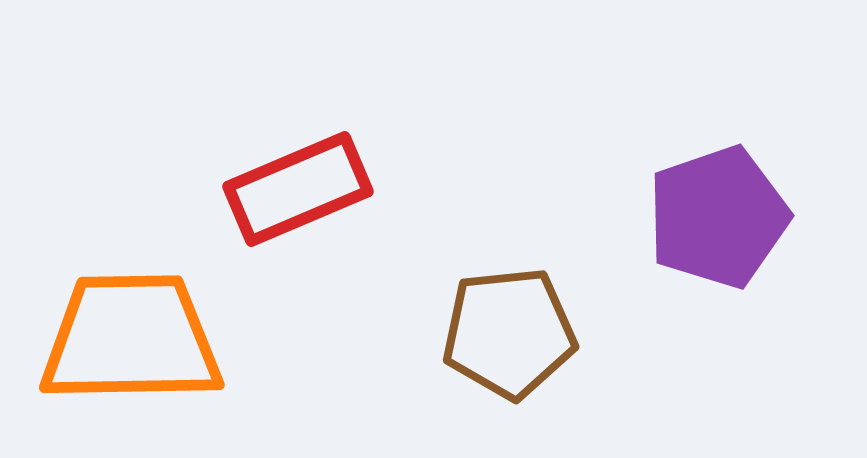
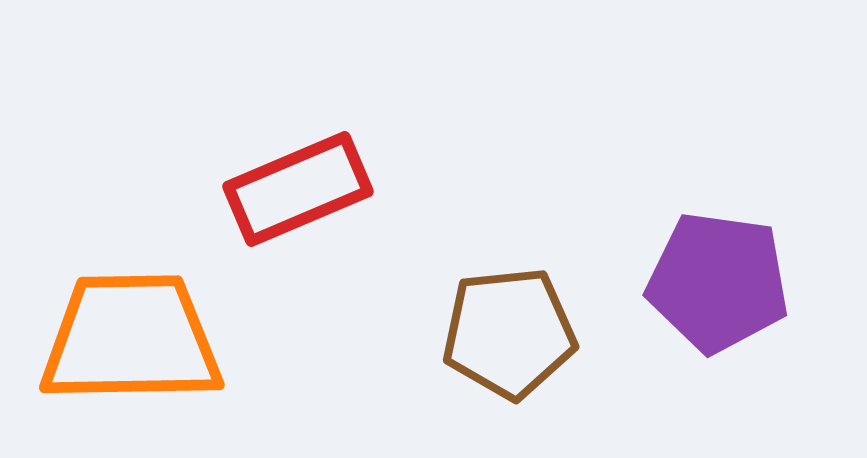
purple pentagon: moved 65 px down; rotated 27 degrees clockwise
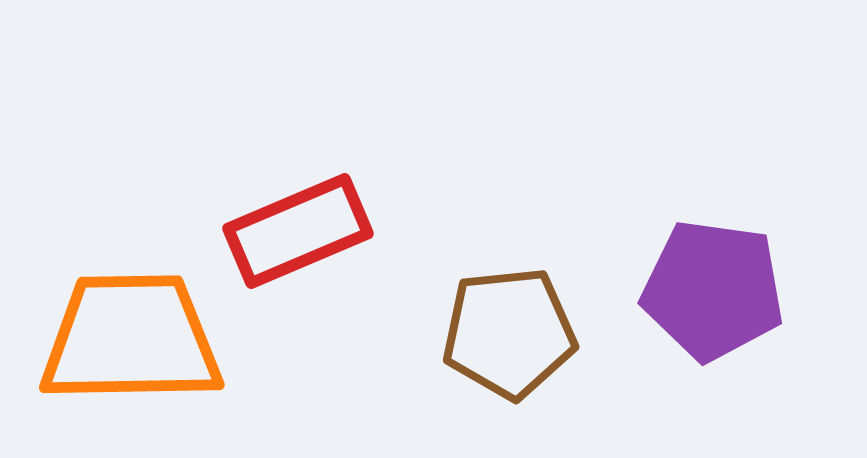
red rectangle: moved 42 px down
purple pentagon: moved 5 px left, 8 px down
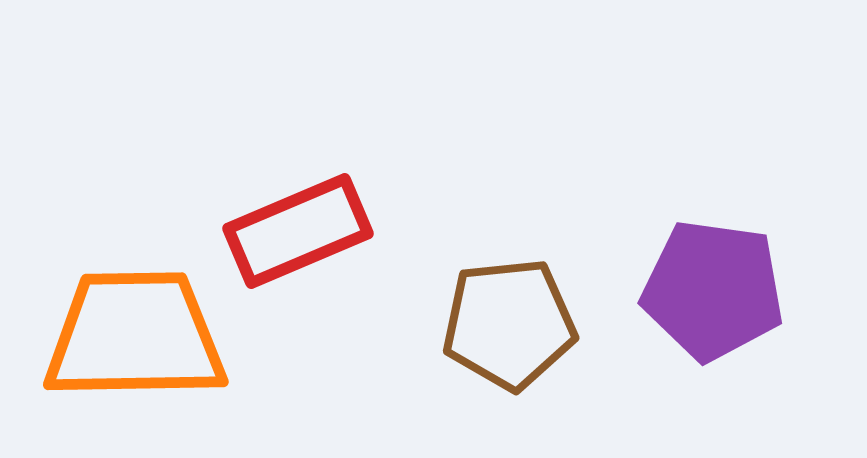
brown pentagon: moved 9 px up
orange trapezoid: moved 4 px right, 3 px up
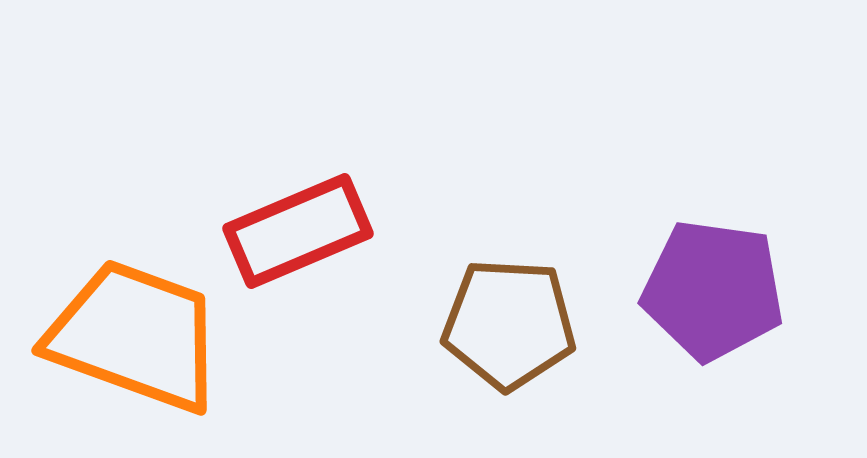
brown pentagon: rotated 9 degrees clockwise
orange trapezoid: rotated 21 degrees clockwise
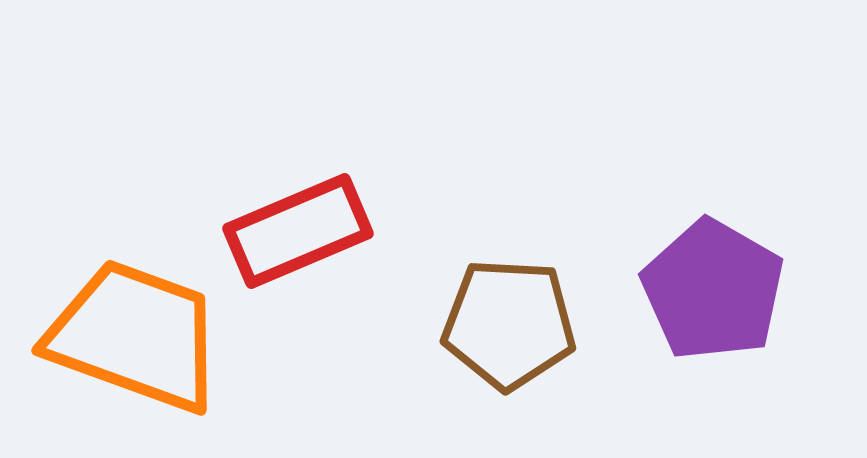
purple pentagon: rotated 22 degrees clockwise
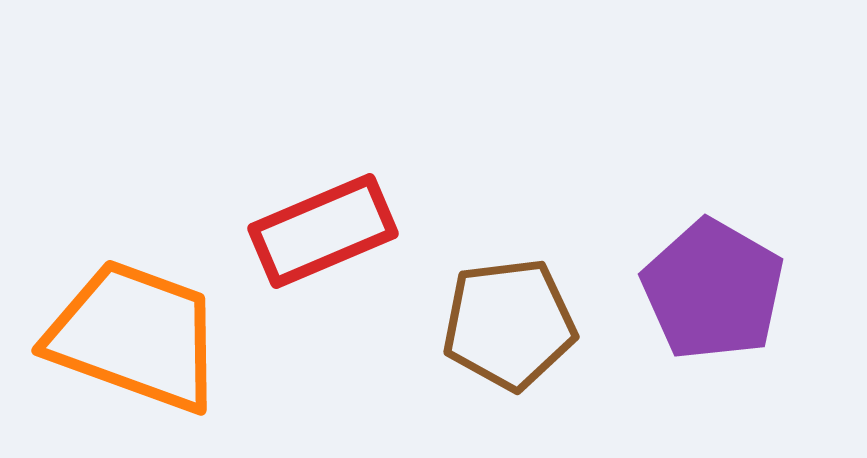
red rectangle: moved 25 px right
brown pentagon: rotated 10 degrees counterclockwise
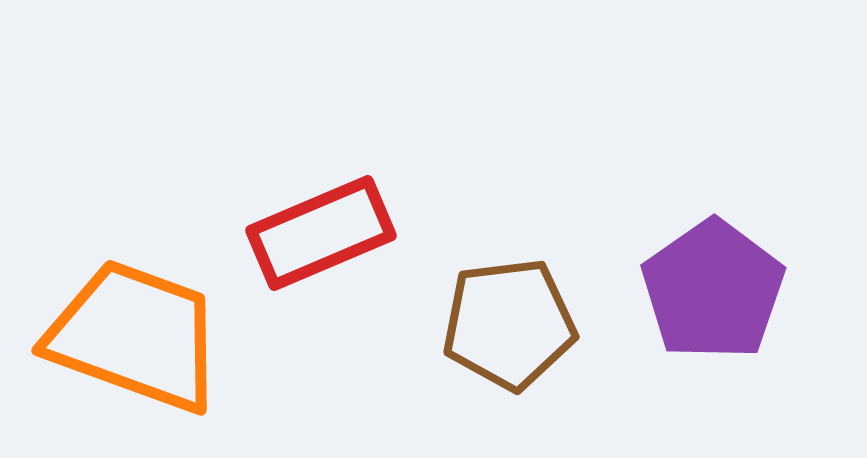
red rectangle: moved 2 px left, 2 px down
purple pentagon: rotated 7 degrees clockwise
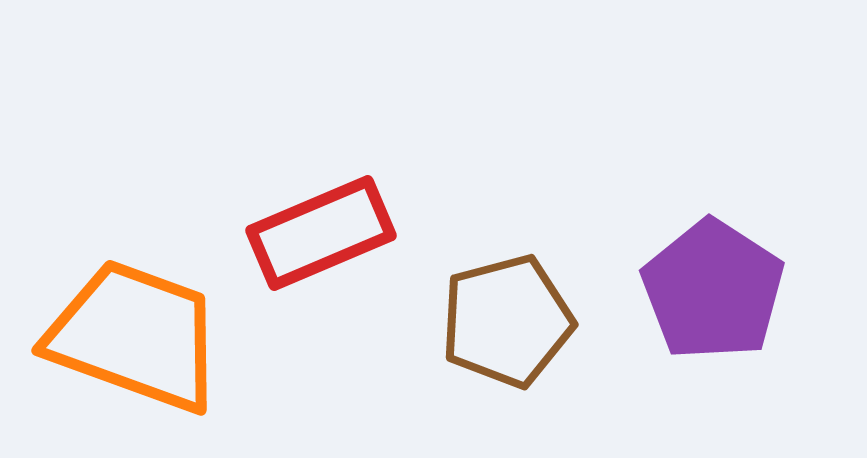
purple pentagon: rotated 4 degrees counterclockwise
brown pentagon: moved 2 px left, 3 px up; rotated 8 degrees counterclockwise
